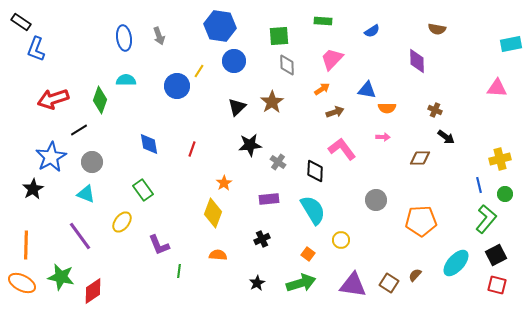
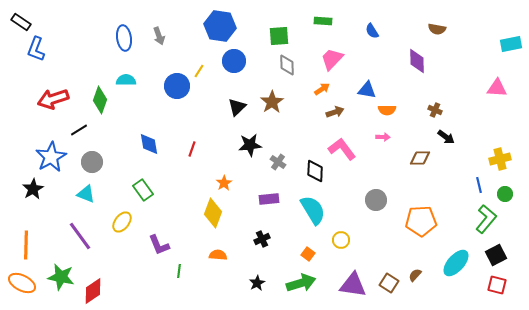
blue semicircle at (372, 31): rotated 91 degrees clockwise
orange semicircle at (387, 108): moved 2 px down
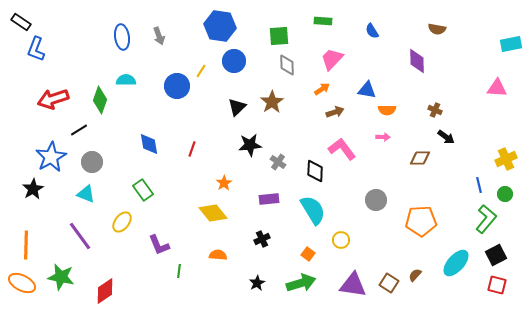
blue ellipse at (124, 38): moved 2 px left, 1 px up
yellow line at (199, 71): moved 2 px right
yellow cross at (500, 159): moved 6 px right; rotated 10 degrees counterclockwise
yellow diamond at (213, 213): rotated 60 degrees counterclockwise
red diamond at (93, 291): moved 12 px right
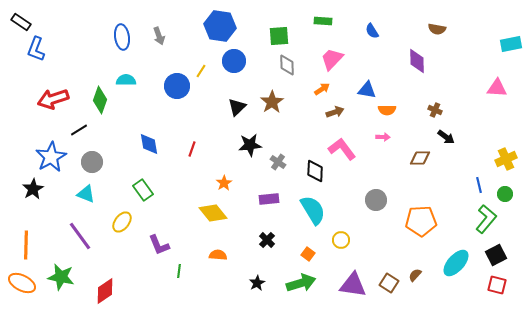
black cross at (262, 239): moved 5 px right, 1 px down; rotated 21 degrees counterclockwise
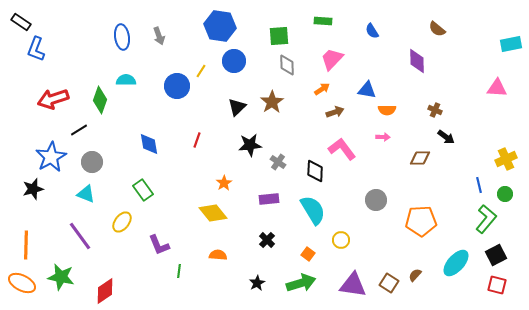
brown semicircle at (437, 29): rotated 30 degrees clockwise
red line at (192, 149): moved 5 px right, 9 px up
black star at (33, 189): rotated 15 degrees clockwise
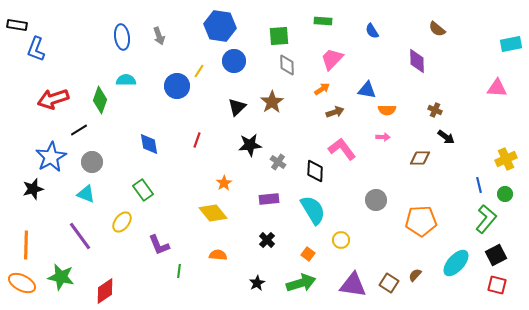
black rectangle at (21, 22): moved 4 px left, 3 px down; rotated 24 degrees counterclockwise
yellow line at (201, 71): moved 2 px left
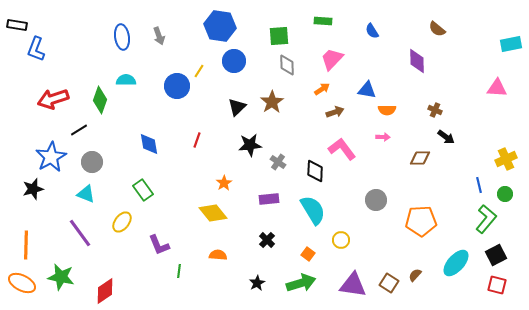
purple line at (80, 236): moved 3 px up
